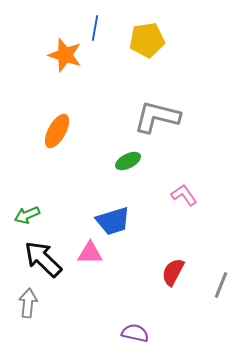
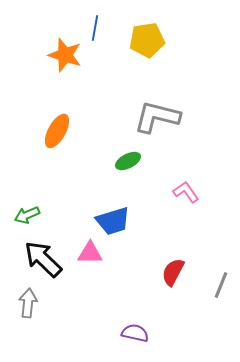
pink L-shape: moved 2 px right, 3 px up
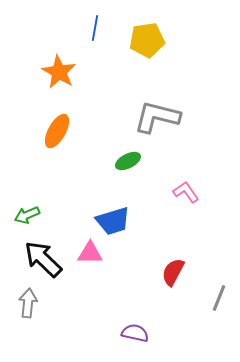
orange star: moved 6 px left, 17 px down; rotated 12 degrees clockwise
gray line: moved 2 px left, 13 px down
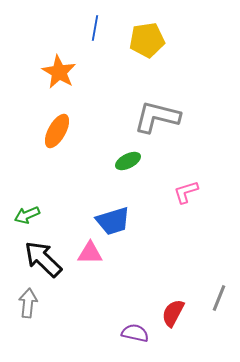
pink L-shape: rotated 72 degrees counterclockwise
red semicircle: moved 41 px down
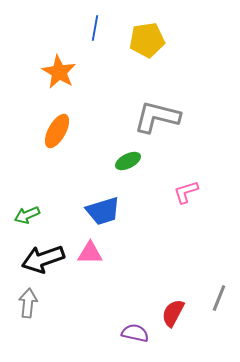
blue trapezoid: moved 10 px left, 10 px up
black arrow: rotated 63 degrees counterclockwise
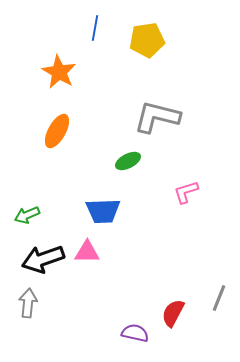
blue trapezoid: rotated 15 degrees clockwise
pink triangle: moved 3 px left, 1 px up
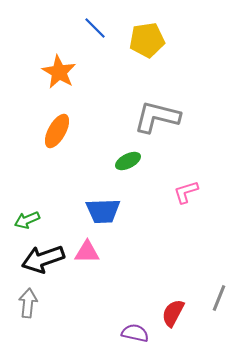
blue line: rotated 55 degrees counterclockwise
green arrow: moved 5 px down
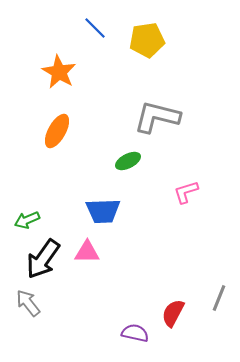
black arrow: rotated 36 degrees counterclockwise
gray arrow: rotated 44 degrees counterclockwise
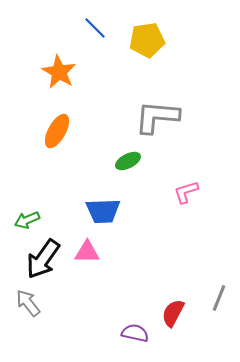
gray L-shape: rotated 9 degrees counterclockwise
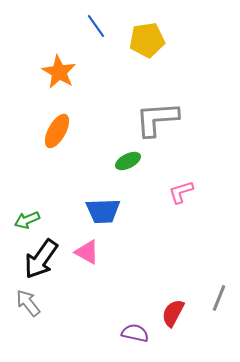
blue line: moved 1 px right, 2 px up; rotated 10 degrees clockwise
gray L-shape: moved 2 px down; rotated 9 degrees counterclockwise
pink L-shape: moved 5 px left
pink triangle: rotated 28 degrees clockwise
black arrow: moved 2 px left
